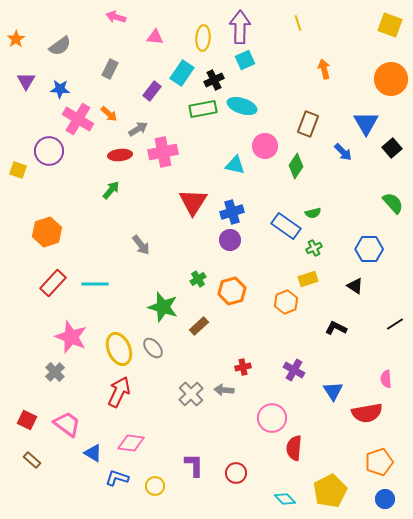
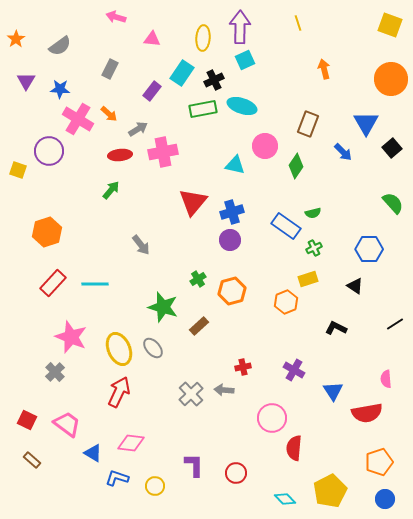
pink triangle at (155, 37): moved 3 px left, 2 px down
red triangle at (193, 202): rotated 8 degrees clockwise
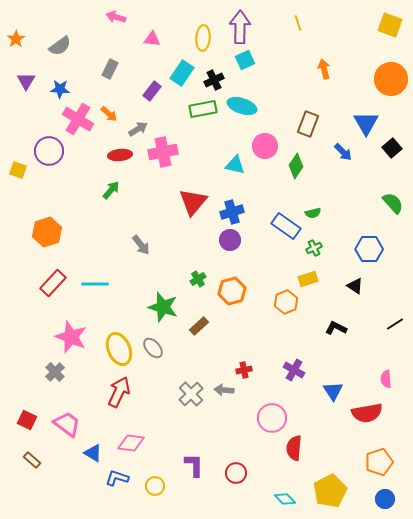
red cross at (243, 367): moved 1 px right, 3 px down
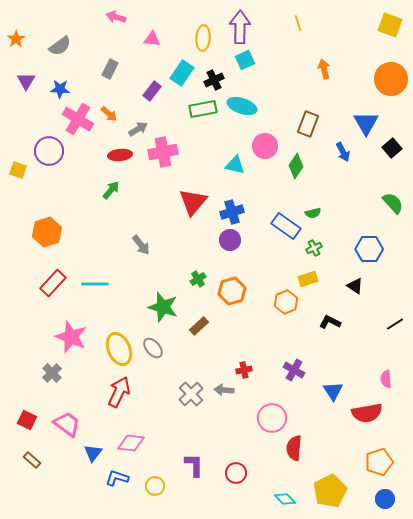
blue arrow at (343, 152): rotated 18 degrees clockwise
black L-shape at (336, 328): moved 6 px left, 6 px up
gray cross at (55, 372): moved 3 px left, 1 px down
blue triangle at (93, 453): rotated 36 degrees clockwise
